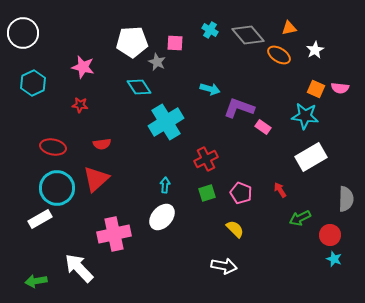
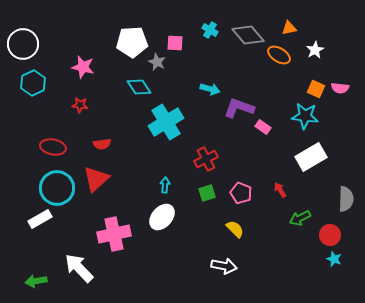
white circle at (23, 33): moved 11 px down
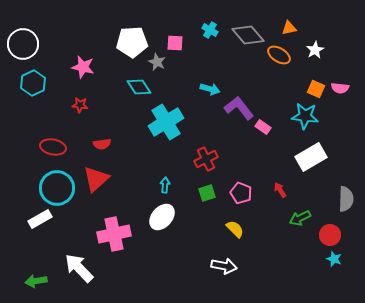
purple L-shape at (239, 108): rotated 32 degrees clockwise
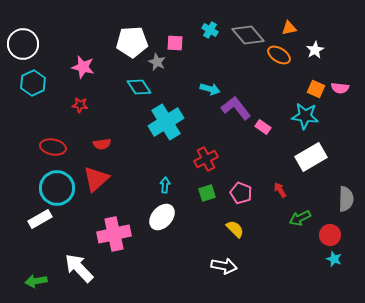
purple L-shape at (239, 108): moved 3 px left
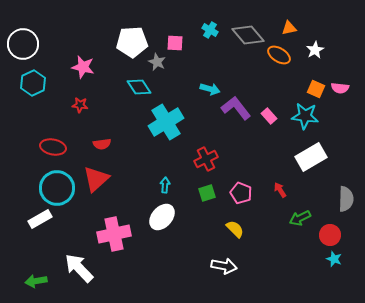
pink rectangle at (263, 127): moved 6 px right, 11 px up; rotated 14 degrees clockwise
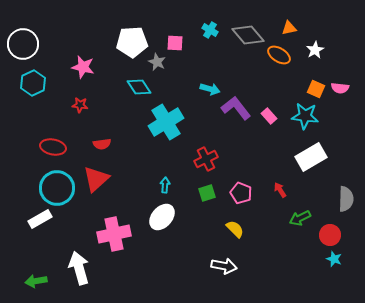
white arrow at (79, 268): rotated 28 degrees clockwise
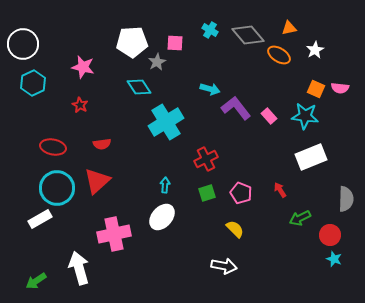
gray star at (157, 62): rotated 18 degrees clockwise
red star at (80, 105): rotated 21 degrees clockwise
white rectangle at (311, 157): rotated 8 degrees clockwise
red triangle at (96, 179): moved 1 px right, 2 px down
green arrow at (36, 281): rotated 25 degrees counterclockwise
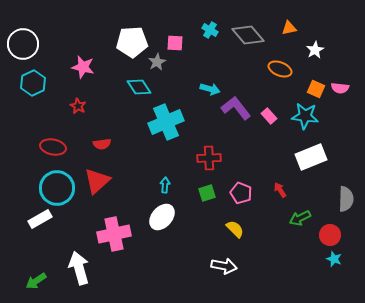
orange ellipse at (279, 55): moved 1 px right, 14 px down; rotated 10 degrees counterclockwise
red star at (80, 105): moved 2 px left, 1 px down
cyan cross at (166, 122): rotated 8 degrees clockwise
red cross at (206, 159): moved 3 px right, 1 px up; rotated 25 degrees clockwise
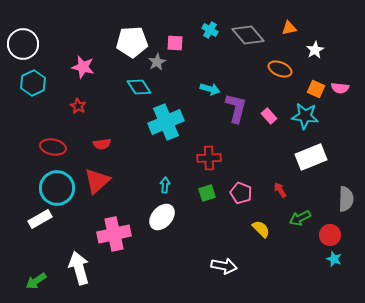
purple L-shape at (236, 108): rotated 52 degrees clockwise
yellow semicircle at (235, 229): moved 26 px right
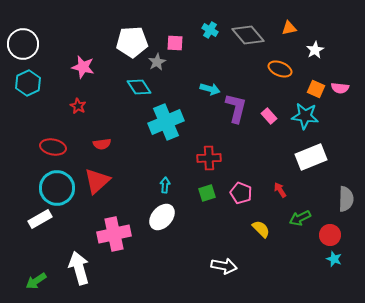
cyan hexagon at (33, 83): moved 5 px left
